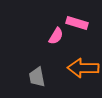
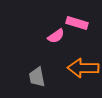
pink semicircle: rotated 24 degrees clockwise
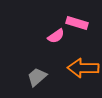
gray trapezoid: rotated 60 degrees clockwise
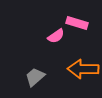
orange arrow: moved 1 px down
gray trapezoid: moved 2 px left
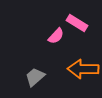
pink rectangle: rotated 15 degrees clockwise
pink semicircle: rotated 12 degrees counterclockwise
